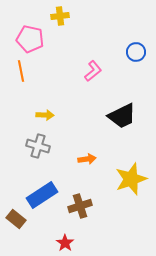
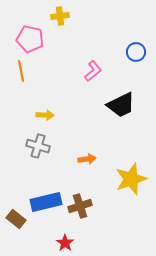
black trapezoid: moved 1 px left, 11 px up
blue rectangle: moved 4 px right, 7 px down; rotated 20 degrees clockwise
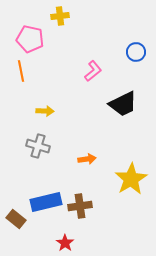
black trapezoid: moved 2 px right, 1 px up
yellow arrow: moved 4 px up
yellow star: rotated 12 degrees counterclockwise
brown cross: rotated 10 degrees clockwise
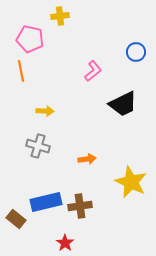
yellow star: moved 3 px down; rotated 16 degrees counterclockwise
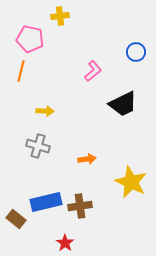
orange line: rotated 25 degrees clockwise
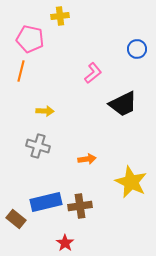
blue circle: moved 1 px right, 3 px up
pink L-shape: moved 2 px down
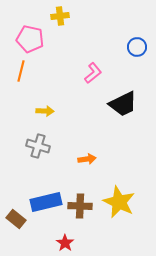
blue circle: moved 2 px up
yellow star: moved 12 px left, 20 px down
brown cross: rotated 10 degrees clockwise
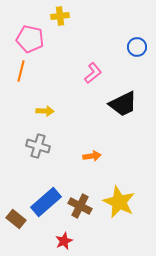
orange arrow: moved 5 px right, 3 px up
blue rectangle: rotated 28 degrees counterclockwise
brown cross: rotated 25 degrees clockwise
red star: moved 1 px left, 2 px up; rotated 12 degrees clockwise
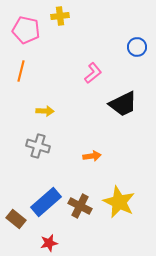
pink pentagon: moved 4 px left, 9 px up
red star: moved 15 px left, 2 px down; rotated 12 degrees clockwise
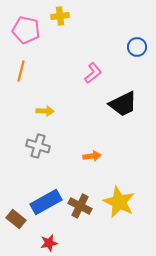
blue rectangle: rotated 12 degrees clockwise
